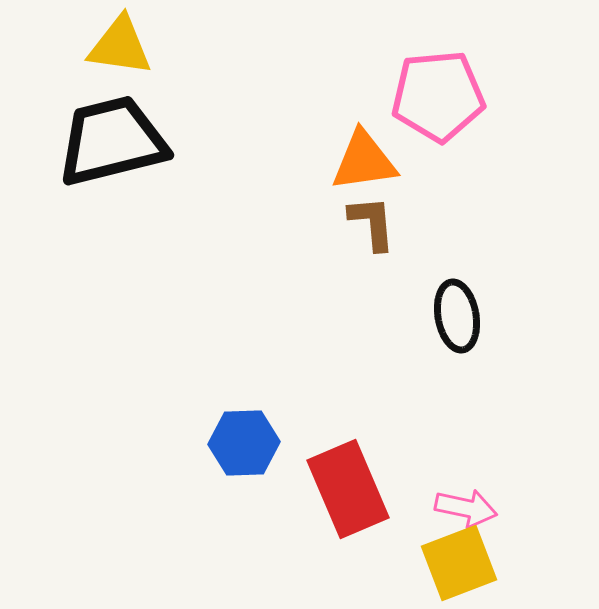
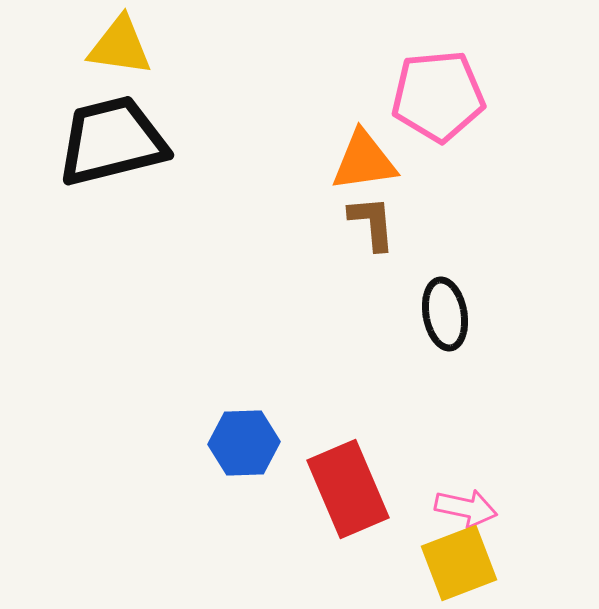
black ellipse: moved 12 px left, 2 px up
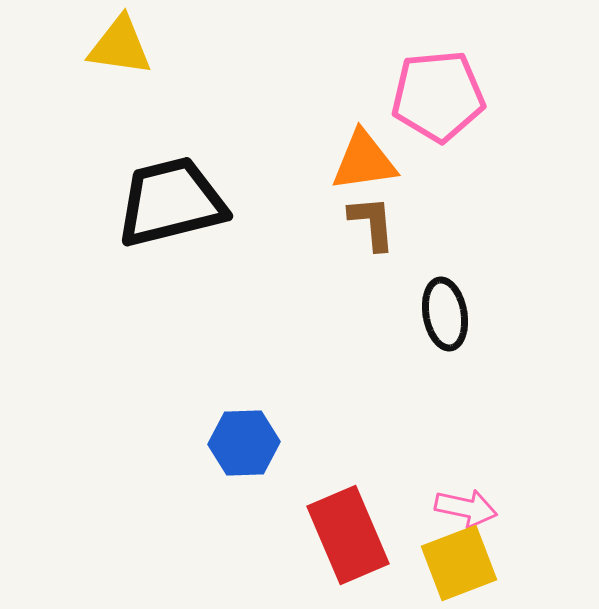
black trapezoid: moved 59 px right, 61 px down
red rectangle: moved 46 px down
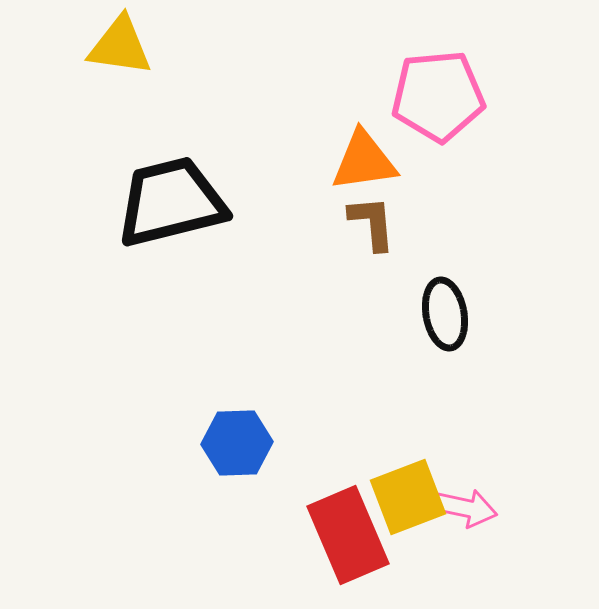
blue hexagon: moved 7 px left
yellow square: moved 51 px left, 66 px up
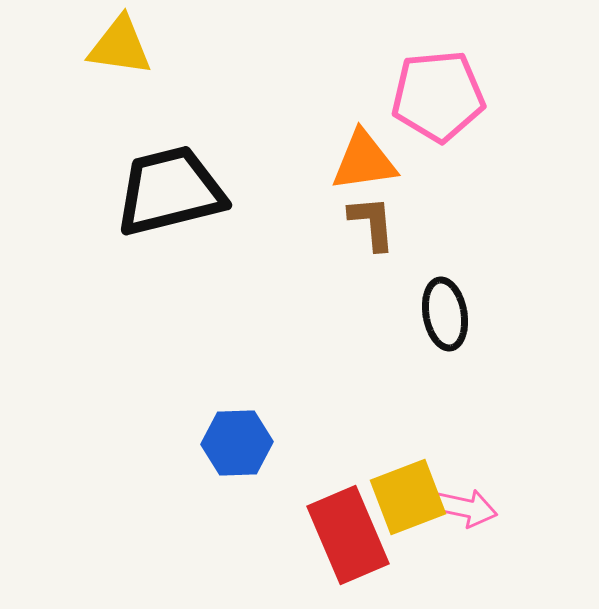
black trapezoid: moved 1 px left, 11 px up
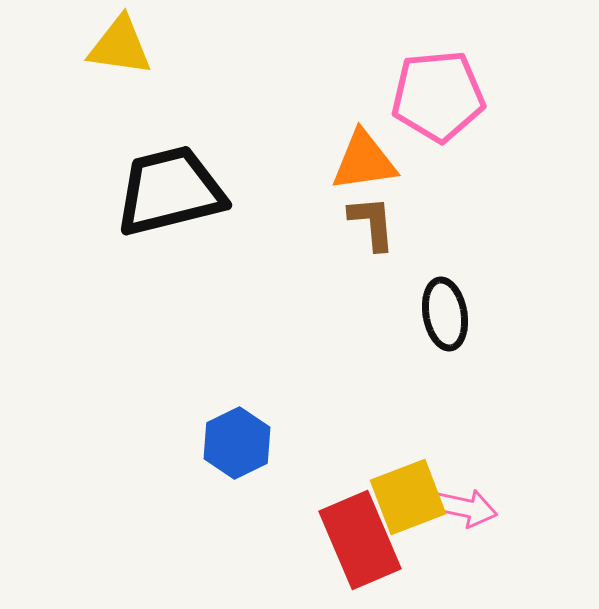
blue hexagon: rotated 24 degrees counterclockwise
red rectangle: moved 12 px right, 5 px down
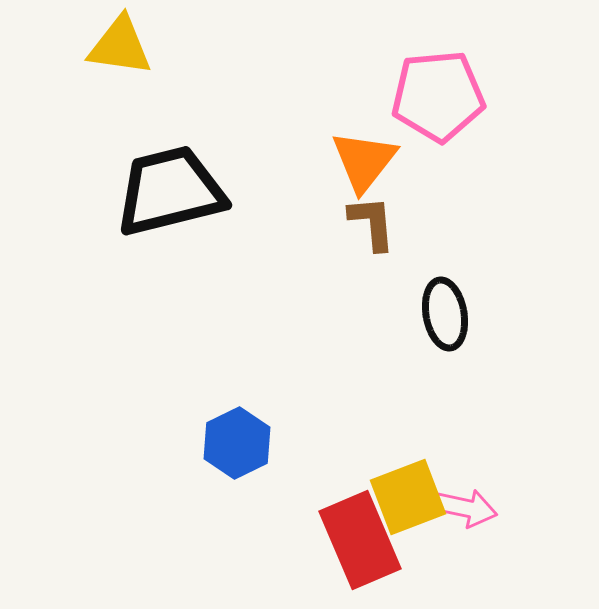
orange triangle: rotated 44 degrees counterclockwise
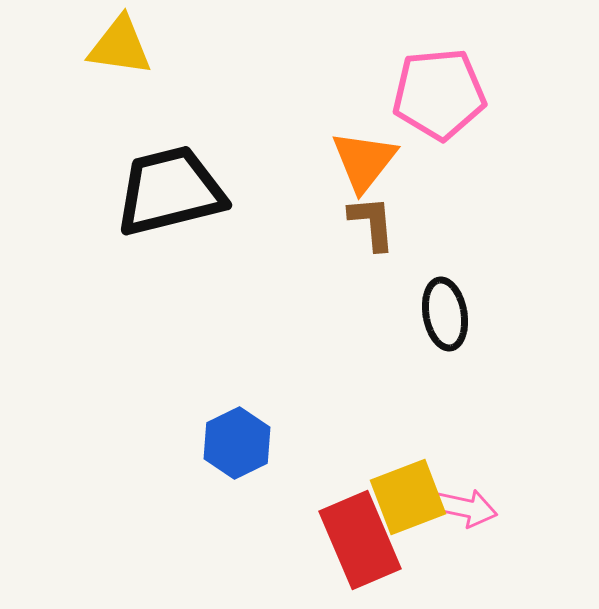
pink pentagon: moved 1 px right, 2 px up
